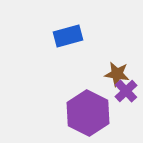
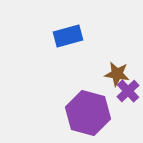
purple cross: moved 2 px right
purple hexagon: rotated 12 degrees counterclockwise
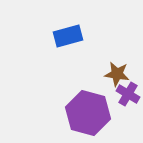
purple cross: moved 3 px down; rotated 15 degrees counterclockwise
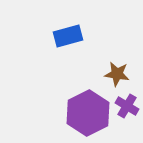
purple cross: moved 1 px left, 12 px down
purple hexagon: rotated 18 degrees clockwise
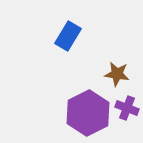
blue rectangle: rotated 44 degrees counterclockwise
purple cross: moved 2 px down; rotated 10 degrees counterclockwise
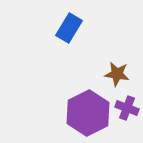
blue rectangle: moved 1 px right, 8 px up
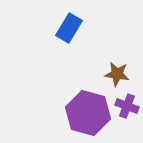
purple cross: moved 2 px up
purple hexagon: rotated 18 degrees counterclockwise
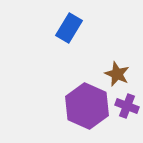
brown star: rotated 15 degrees clockwise
purple hexagon: moved 1 px left, 7 px up; rotated 9 degrees clockwise
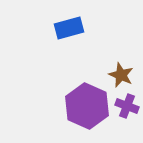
blue rectangle: rotated 44 degrees clockwise
brown star: moved 4 px right, 1 px down
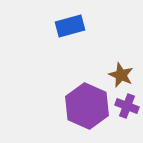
blue rectangle: moved 1 px right, 2 px up
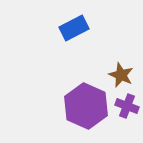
blue rectangle: moved 4 px right, 2 px down; rotated 12 degrees counterclockwise
purple hexagon: moved 1 px left
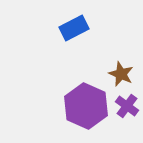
brown star: moved 1 px up
purple cross: rotated 15 degrees clockwise
